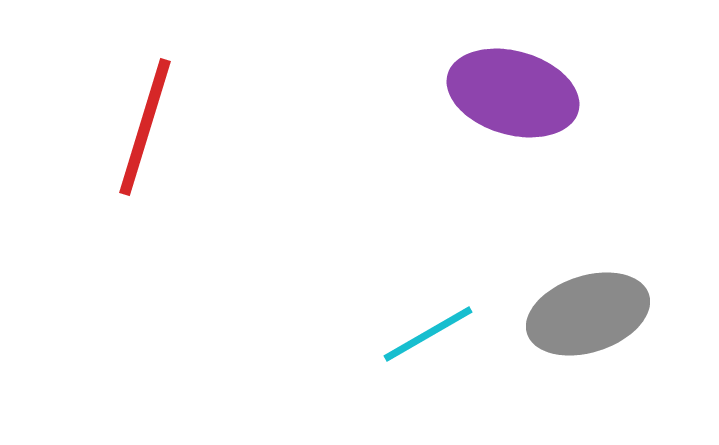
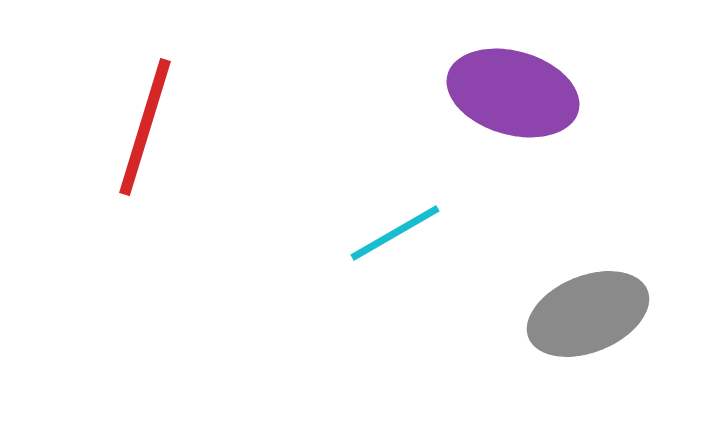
gray ellipse: rotated 4 degrees counterclockwise
cyan line: moved 33 px left, 101 px up
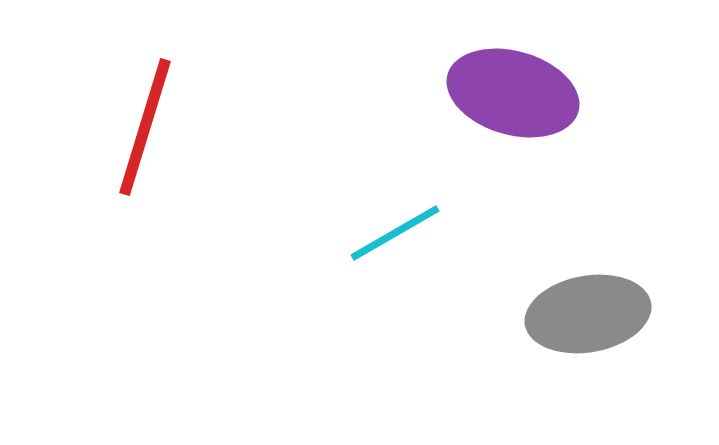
gray ellipse: rotated 12 degrees clockwise
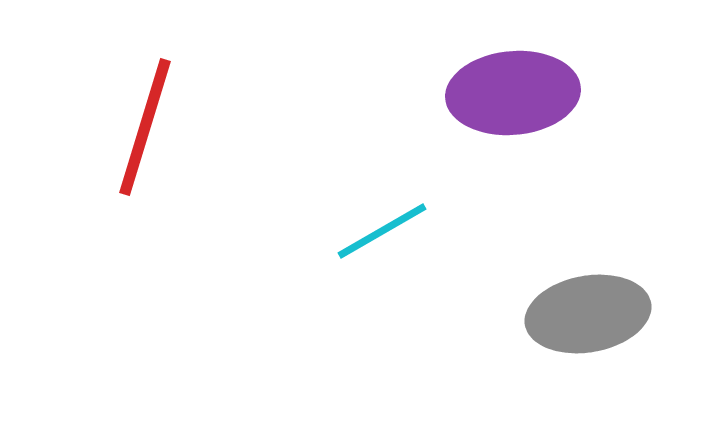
purple ellipse: rotated 21 degrees counterclockwise
cyan line: moved 13 px left, 2 px up
